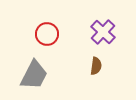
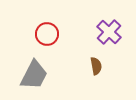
purple cross: moved 6 px right
brown semicircle: rotated 18 degrees counterclockwise
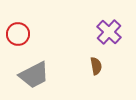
red circle: moved 29 px left
gray trapezoid: rotated 36 degrees clockwise
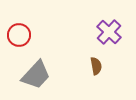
red circle: moved 1 px right, 1 px down
gray trapezoid: moved 2 px right; rotated 20 degrees counterclockwise
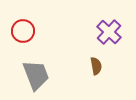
red circle: moved 4 px right, 4 px up
gray trapezoid: rotated 64 degrees counterclockwise
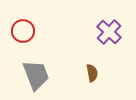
brown semicircle: moved 4 px left, 7 px down
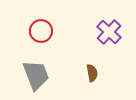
red circle: moved 18 px right
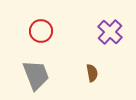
purple cross: moved 1 px right
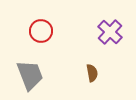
gray trapezoid: moved 6 px left
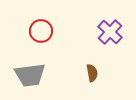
gray trapezoid: rotated 104 degrees clockwise
